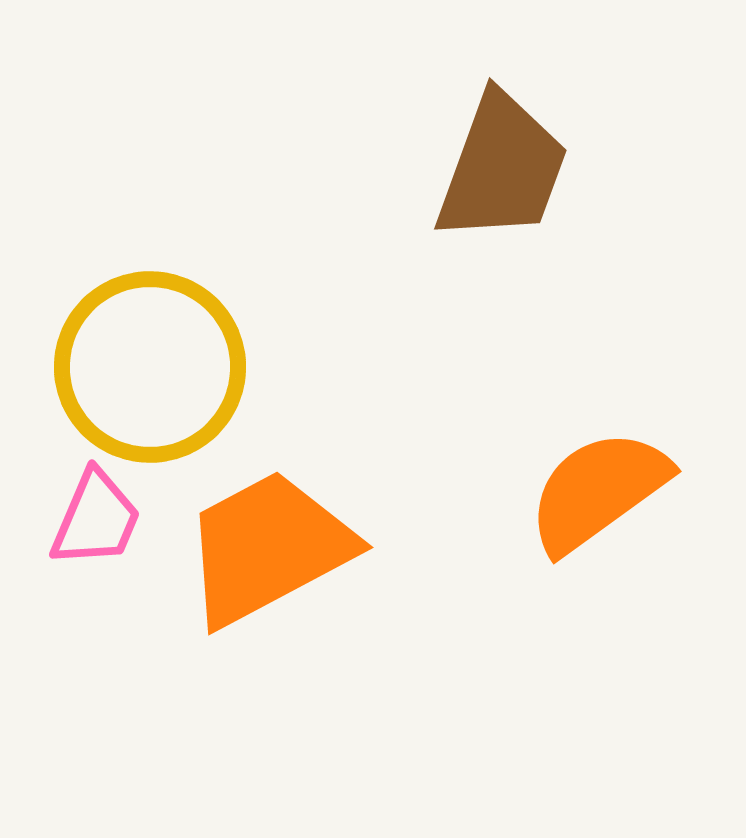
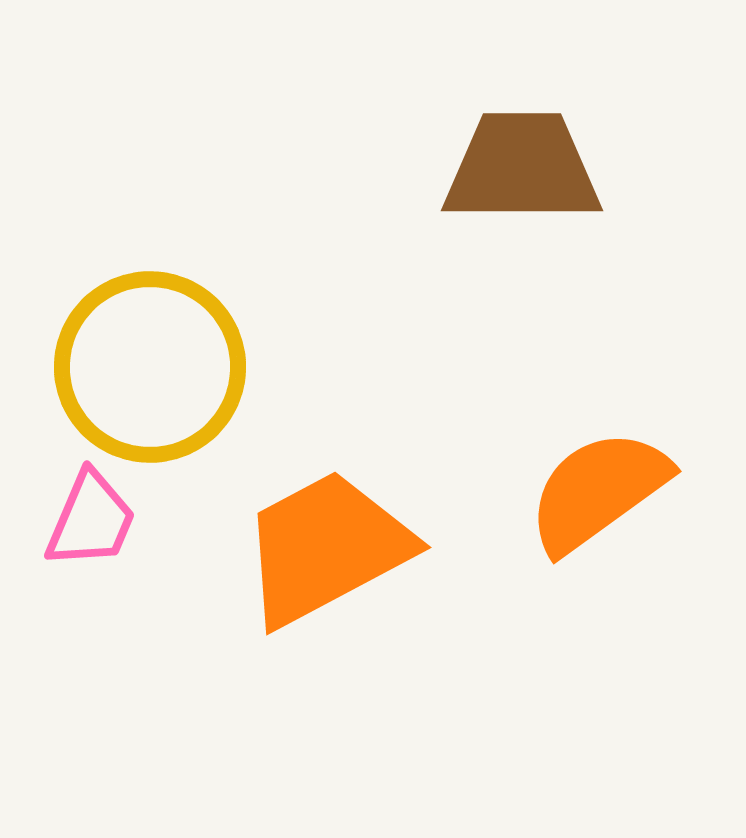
brown trapezoid: moved 20 px right; rotated 110 degrees counterclockwise
pink trapezoid: moved 5 px left, 1 px down
orange trapezoid: moved 58 px right
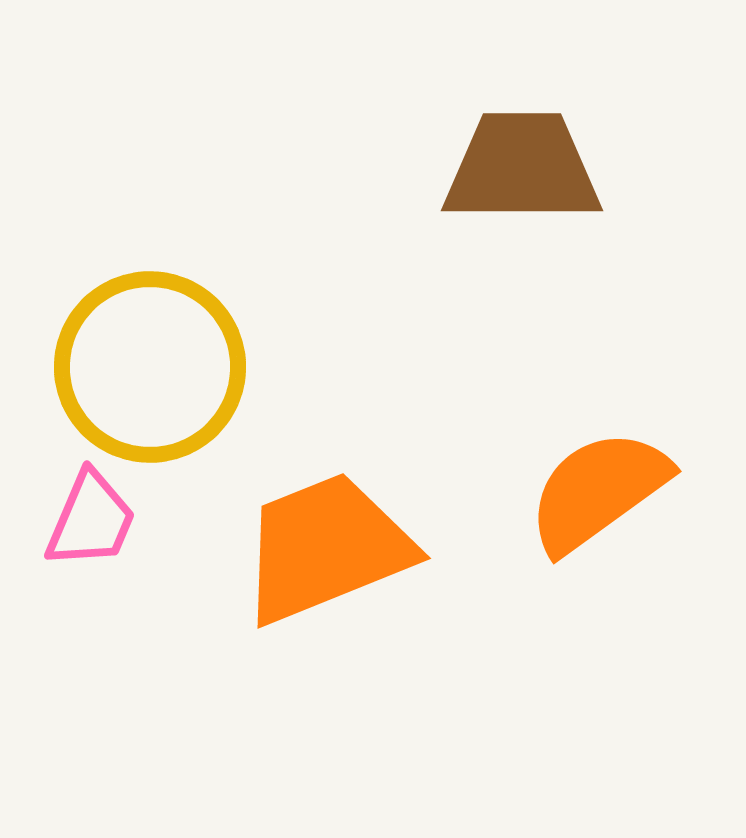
orange trapezoid: rotated 6 degrees clockwise
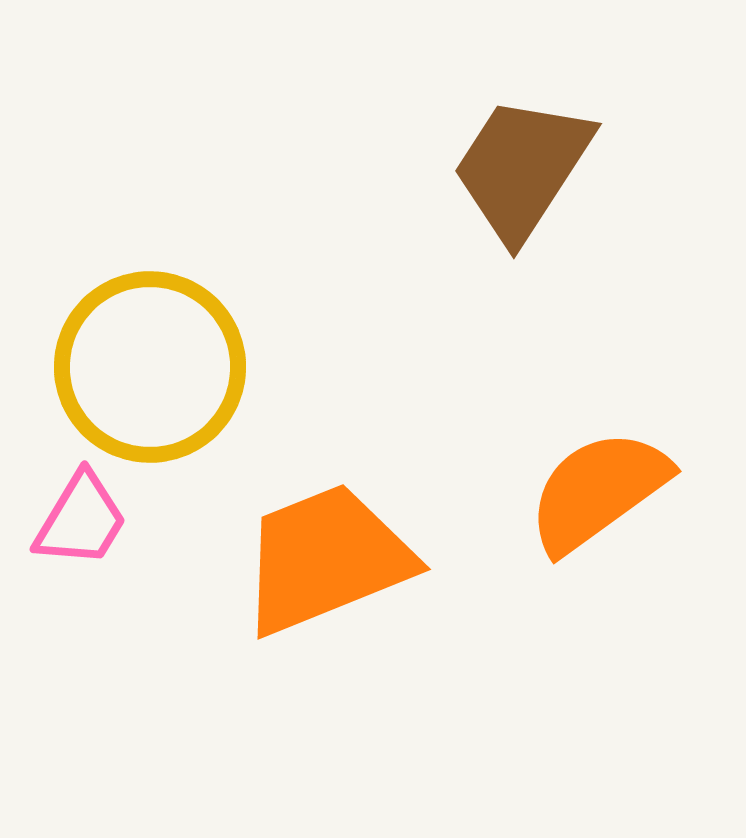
brown trapezoid: rotated 57 degrees counterclockwise
pink trapezoid: moved 10 px left; rotated 8 degrees clockwise
orange trapezoid: moved 11 px down
